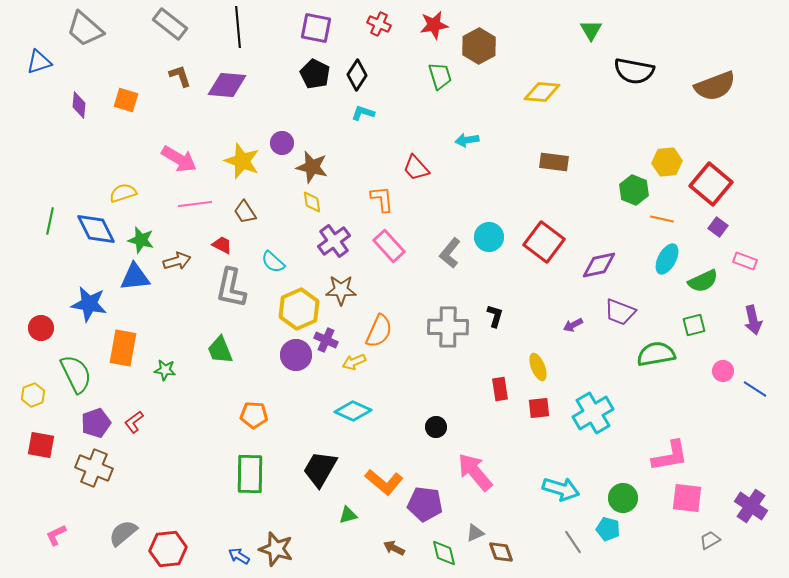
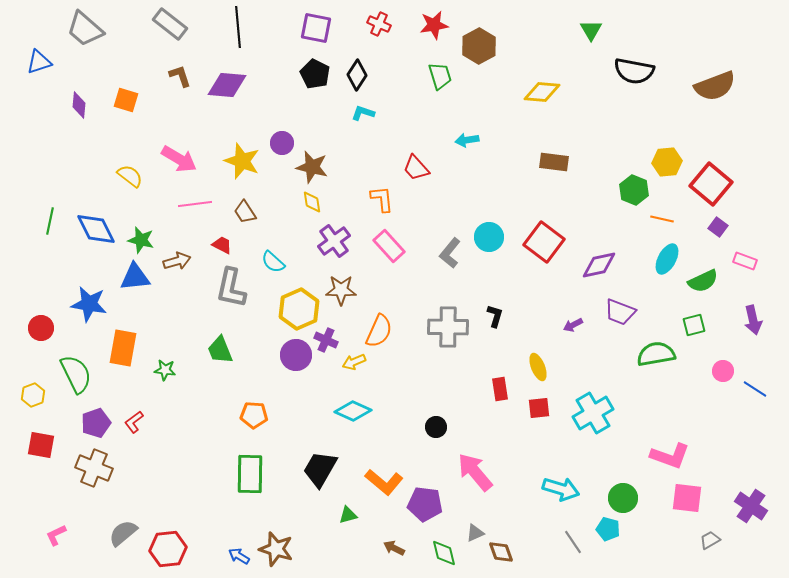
yellow semicircle at (123, 193): moved 7 px right, 17 px up; rotated 56 degrees clockwise
pink L-shape at (670, 456): rotated 30 degrees clockwise
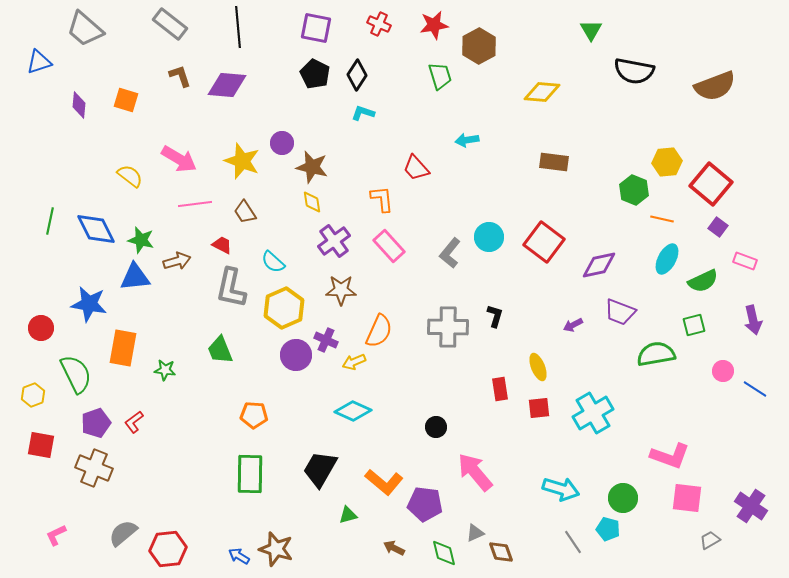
yellow hexagon at (299, 309): moved 15 px left, 1 px up
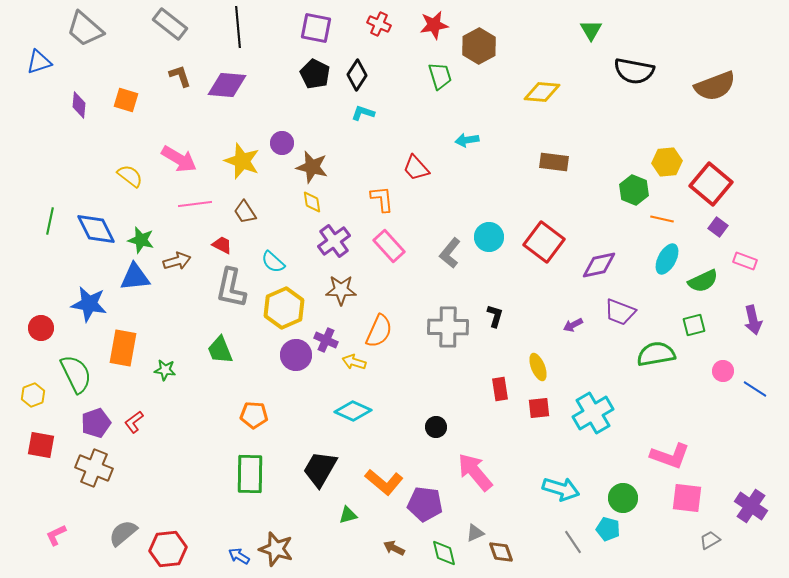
yellow arrow at (354, 362): rotated 40 degrees clockwise
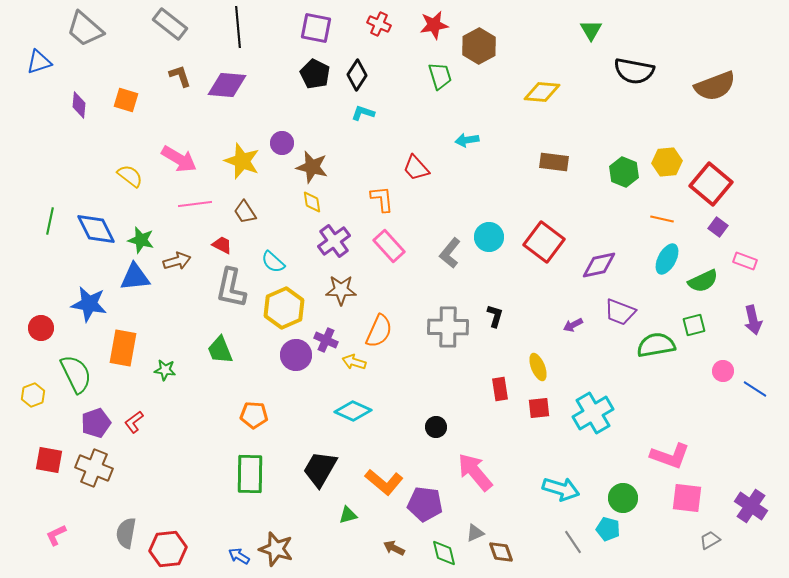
green hexagon at (634, 190): moved 10 px left, 18 px up
green semicircle at (656, 354): moved 9 px up
red square at (41, 445): moved 8 px right, 15 px down
gray semicircle at (123, 533): moved 3 px right; rotated 40 degrees counterclockwise
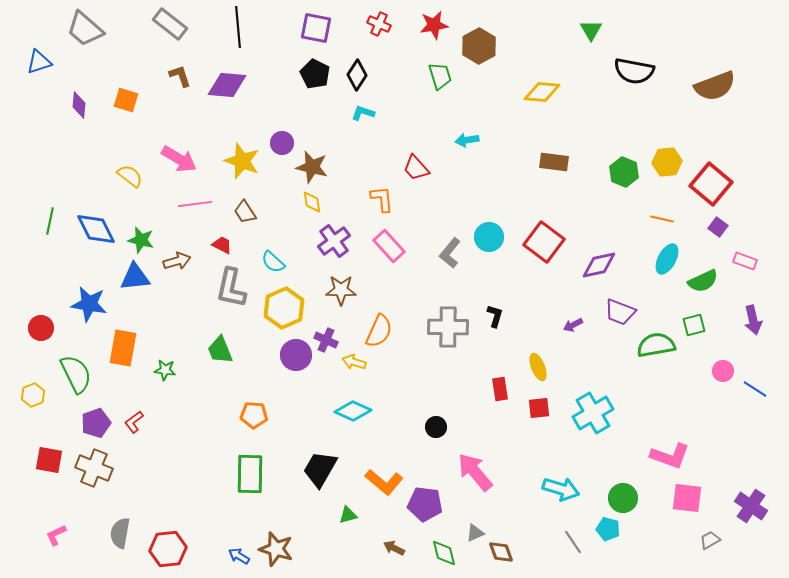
gray semicircle at (126, 533): moved 6 px left
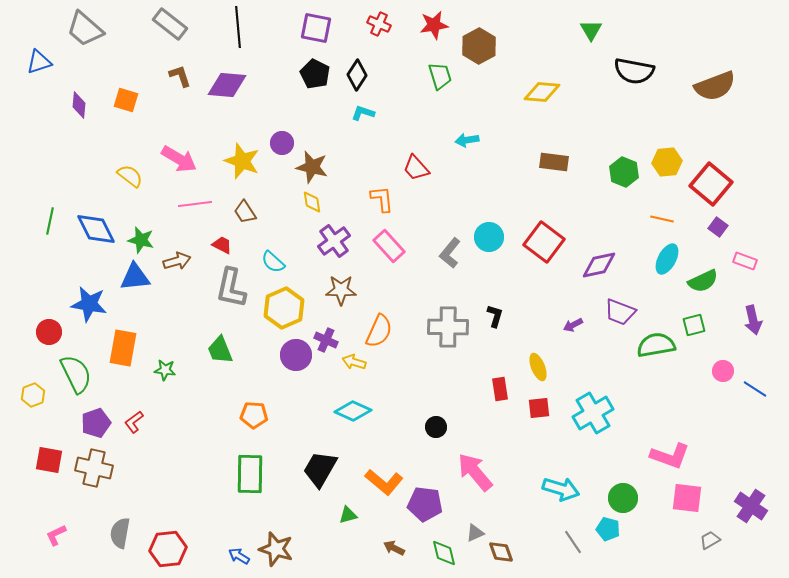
red circle at (41, 328): moved 8 px right, 4 px down
brown cross at (94, 468): rotated 9 degrees counterclockwise
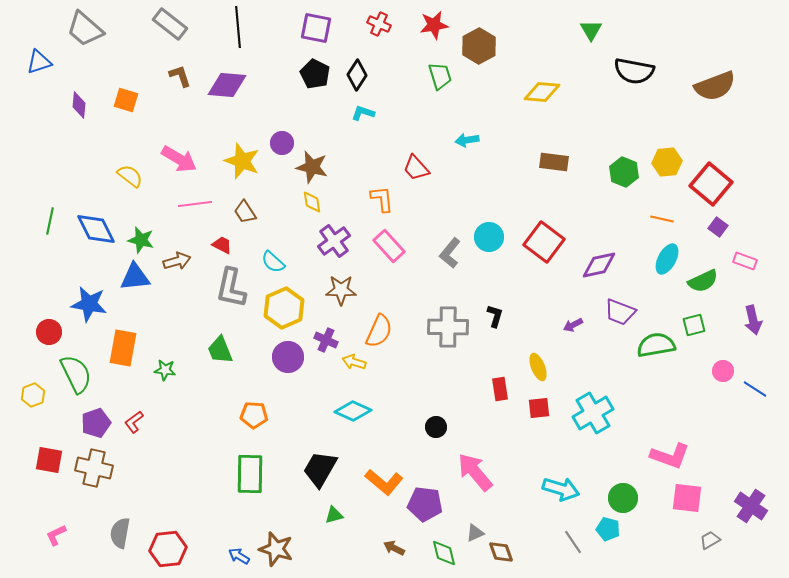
purple circle at (296, 355): moved 8 px left, 2 px down
green triangle at (348, 515): moved 14 px left
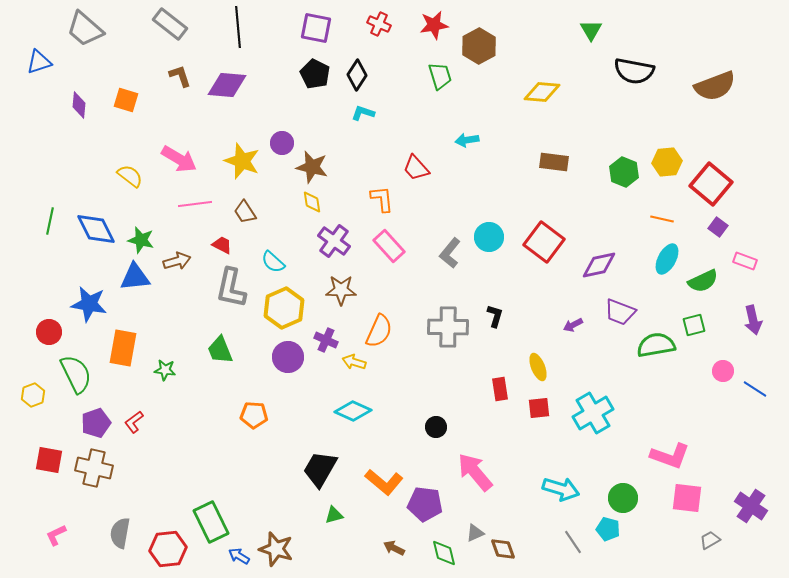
purple cross at (334, 241): rotated 16 degrees counterclockwise
green rectangle at (250, 474): moved 39 px left, 48 px down; rotated 27 degrees counterclockwise
brown diamond at (501, 552): moved 2 px right, 3 px up
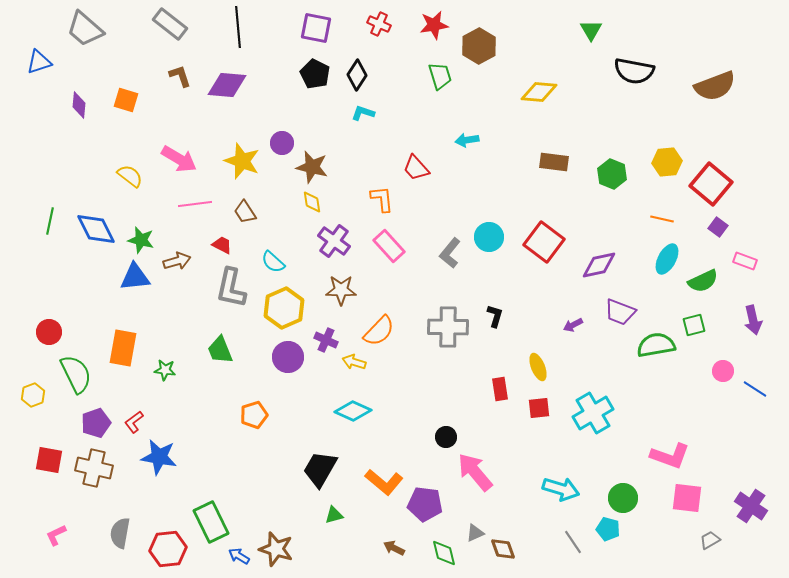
yellow diamond at (542, 92): moved 3 px left
green hexagon at (624, 172): moved 12 px left, 2 px down
blue star at (89, 304): moved 70 px right, 153 px down
orange semicircle at (379, 331): rotated 20 degrees clockwise
orange pentagon at (254, 415): rotated 20 degrees counterclockwise
black circle at (436, 427): moved 10 px right, 10 px down
